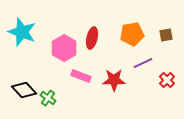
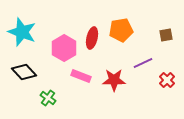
orange pentagon: moved 11 px left, 4 px up
black diamond: moved 18 px up
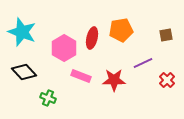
green cross: rotated 14 degrees counterclockwise
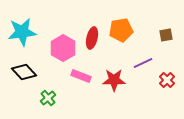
cyan star: rotated 28 degrees counterclockwise
pink hexagon: moved 1 px left
green cross: rotated 28 degrees clockwise
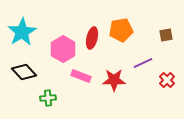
cyan star: rotated 24 degrees counterclockwise
pink hexagon: moved 1 px down
green cross: rotated 35 degrees clockwise
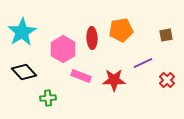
red ellipse: rotated 15 degrees counterclockwise
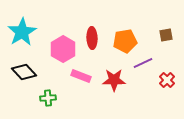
orange pentagon: moved 4 px right, 11 px down
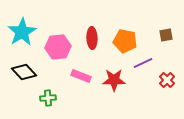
orange pentagon: rotated 20 degrees clockwise
pink hexagon: moved 5 px left, 2 px up; rotated 25 degrees clockwise
